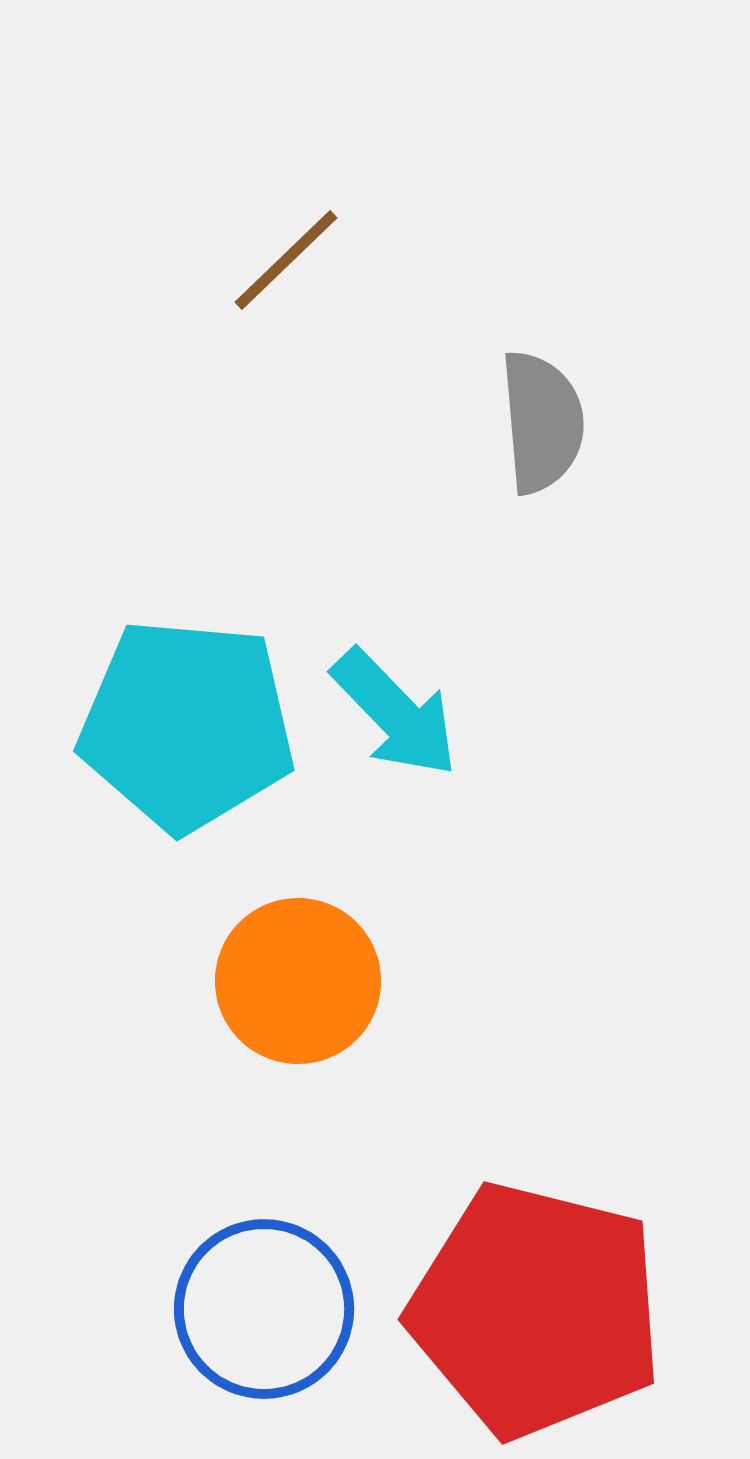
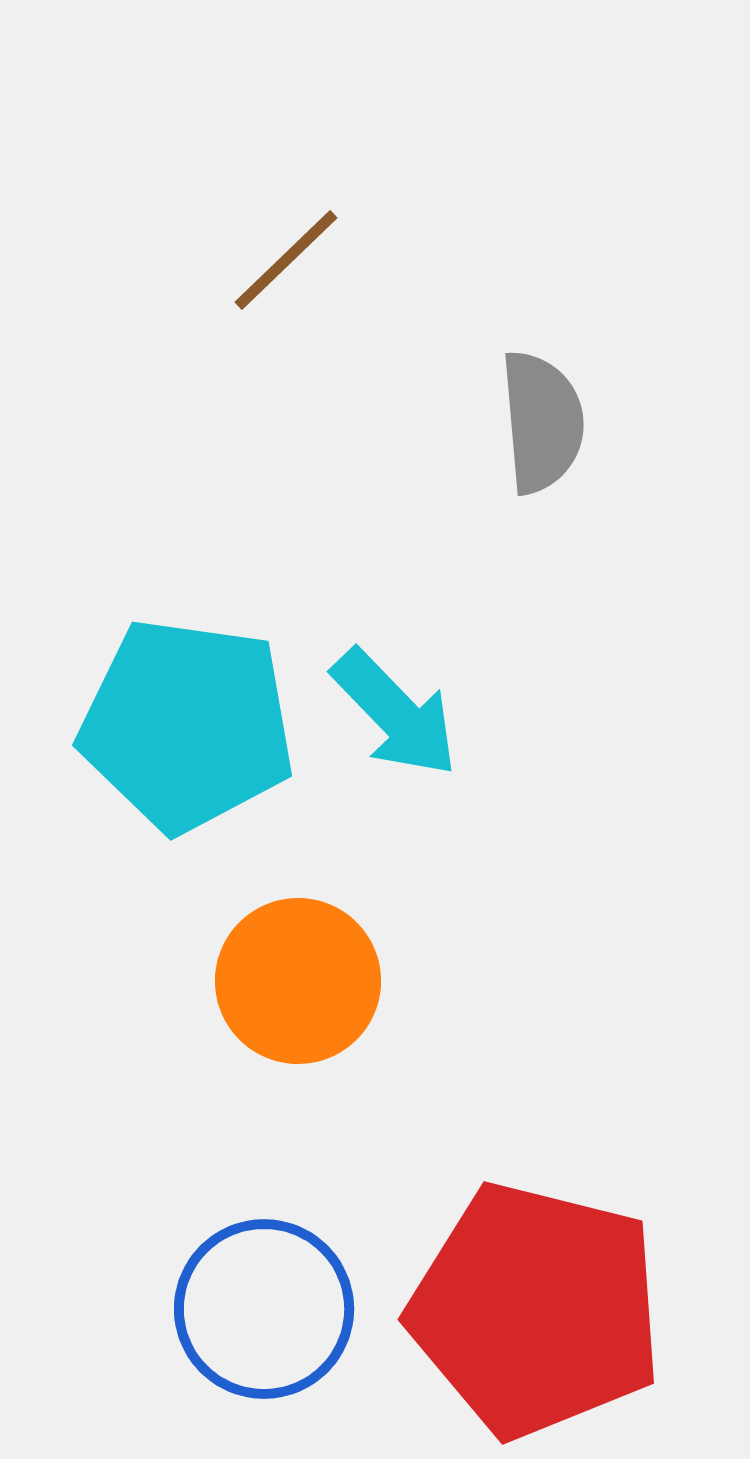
cyan pentagon: rotated 3 degrees clockwise
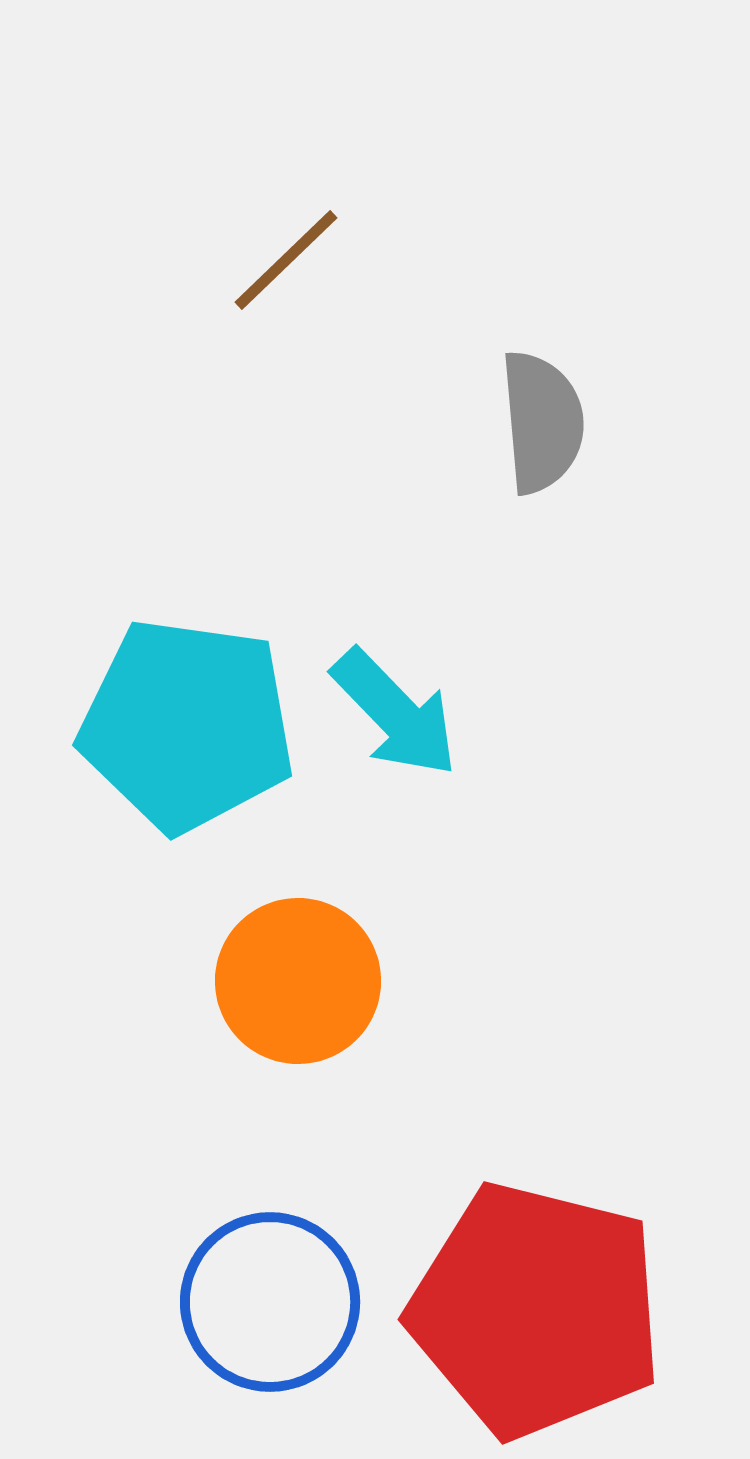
blue circle: moved 6 px right, 7 px up
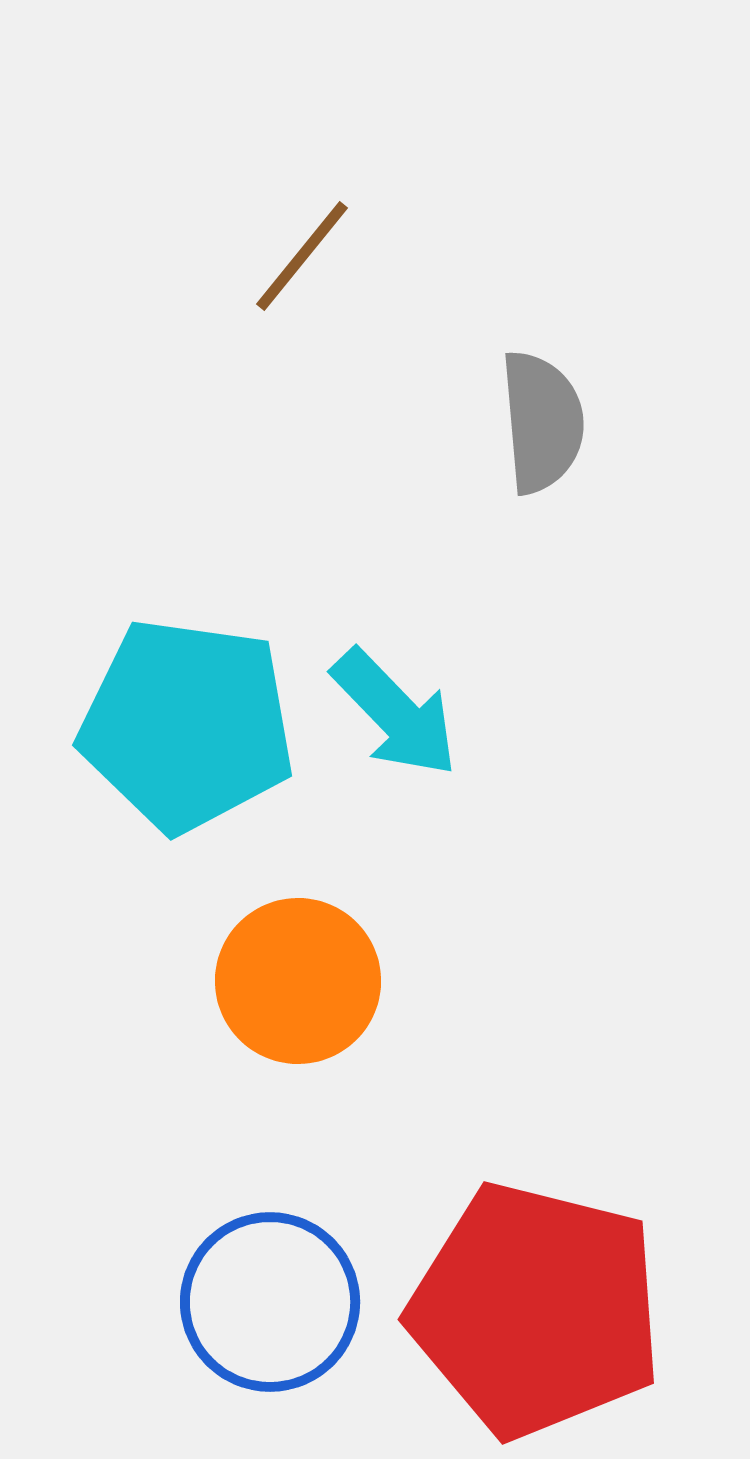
brown line: moved 16 px right, 4 px up; rotated 7 degrees counterclockwise
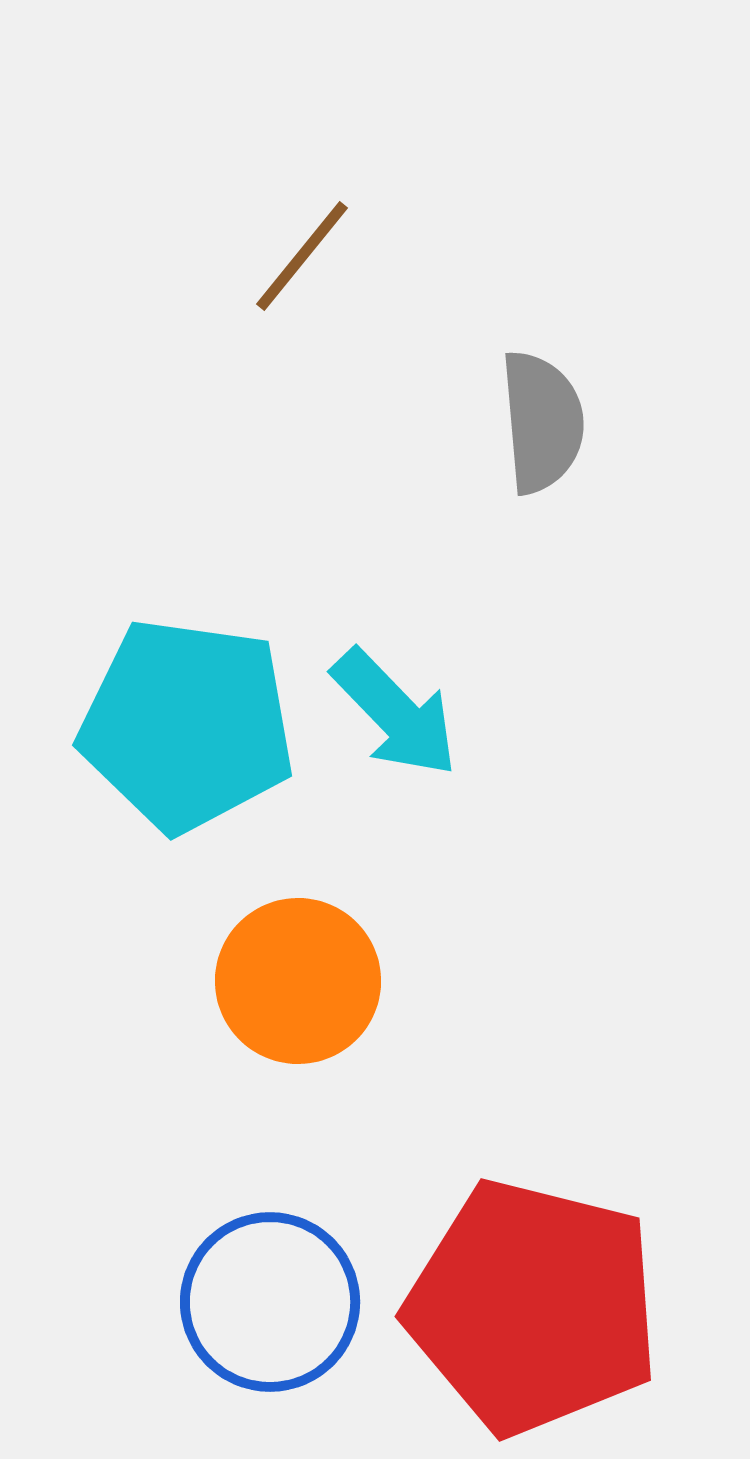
red pentagon: moved 3 px left, 3 px up
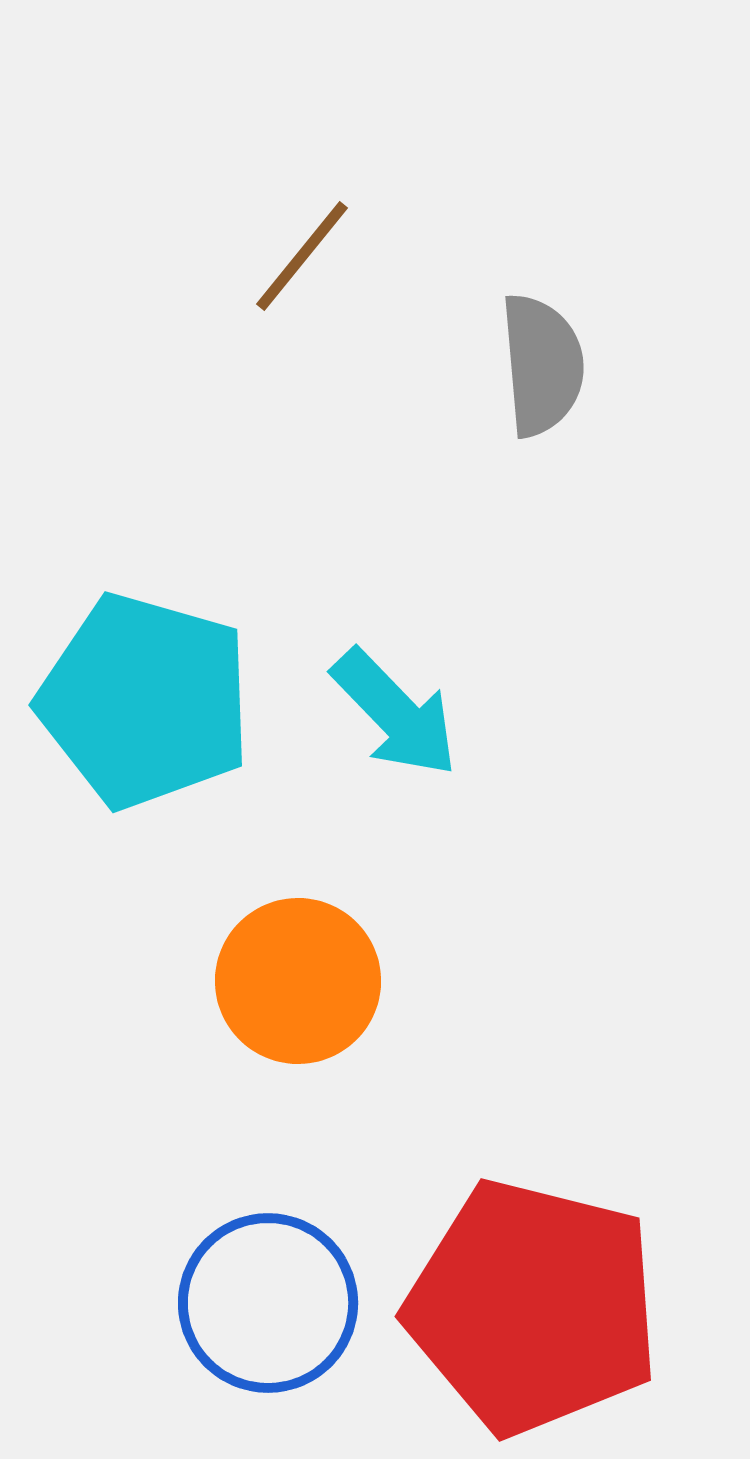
gray semicircle: moved 57 px up
cyan pentagon: moved 42 px left, 24 px up; rotated 8 degrees clockwise
blue circle: moved 2 px left, 1 px down
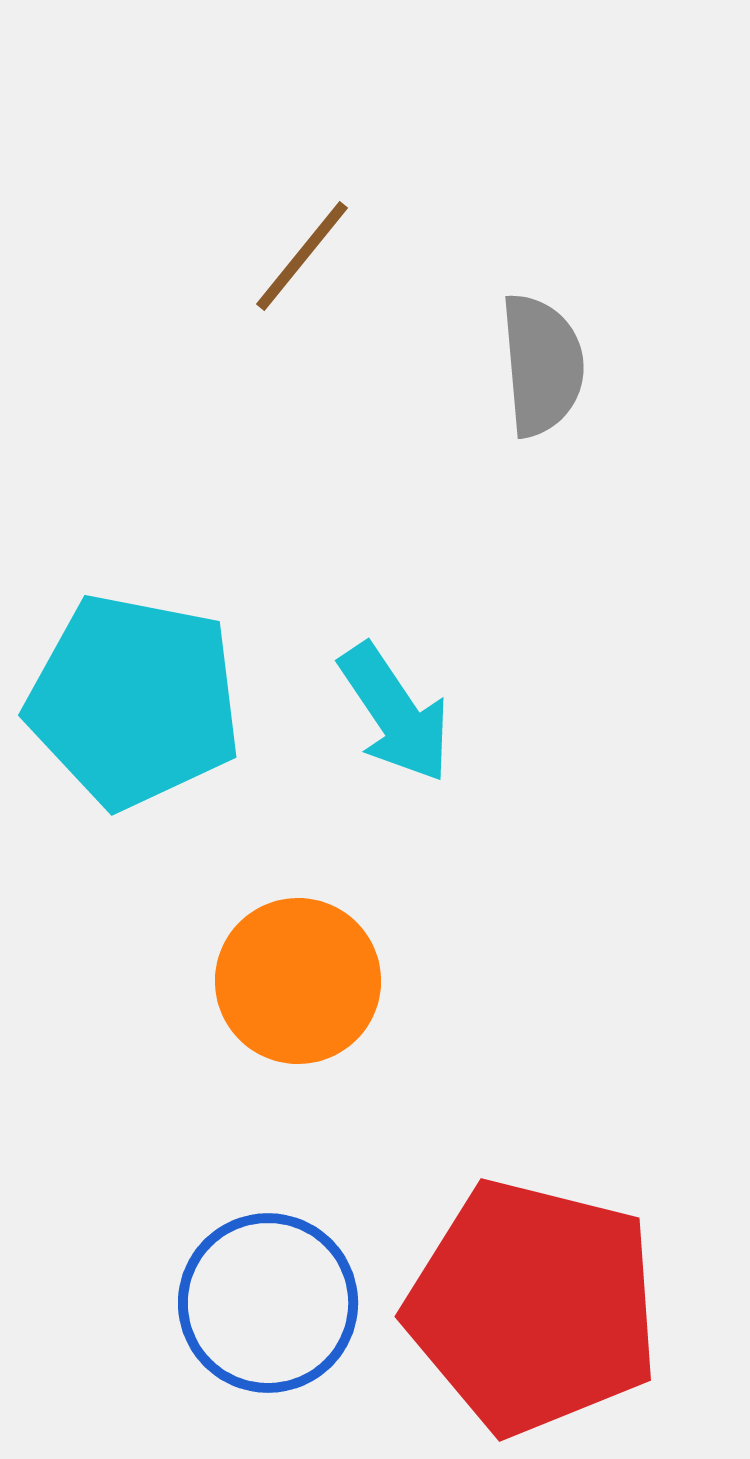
cyan pentagon: moved 11 px left; rotated 5 degrees counterclockwise
cyan arrow: rotated 10 degrees clockwise
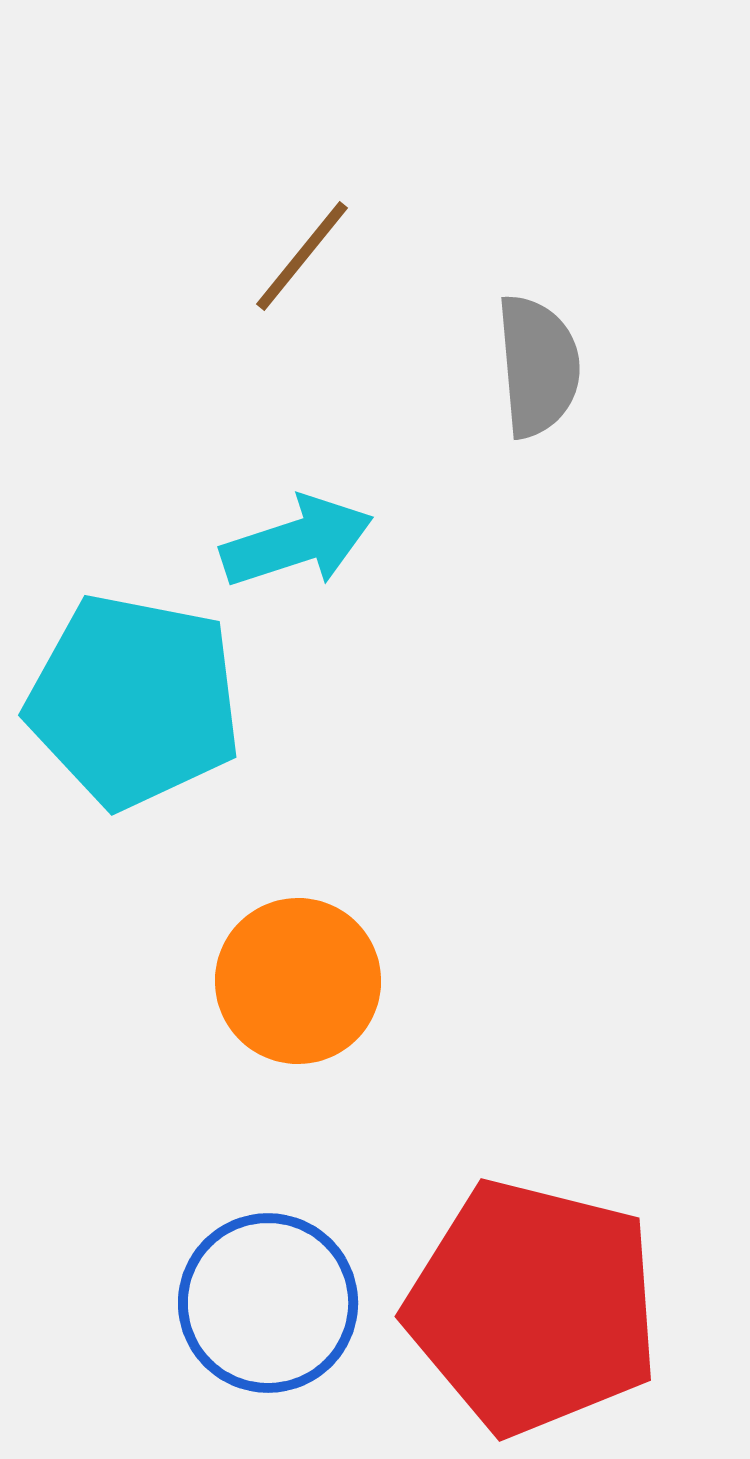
gray semicircle: moved 4 px left, 1 px down
cyan arrow: moved 98 px left, 171 px up; rotated 74 degrees counterclockwise
